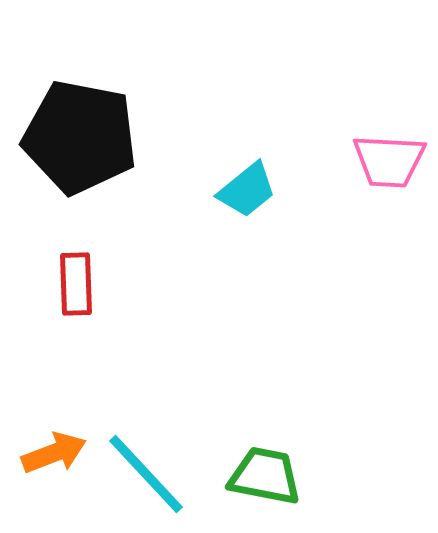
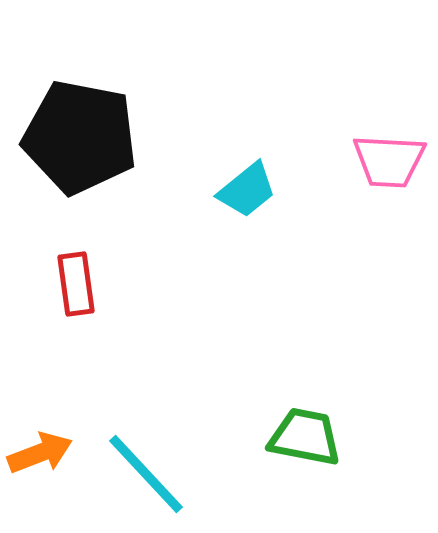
red rectangle: rotated 6 degrees counterclockwise
orange arrow: moved 14 px left
green trapezoid: moved 40 px right, 39 px up
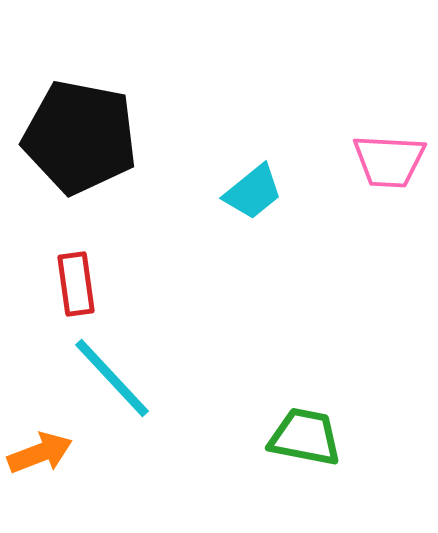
cyan trapezoid: moved 6 px right, 2 px down
cyan line: moved 34 px left, 96 px up
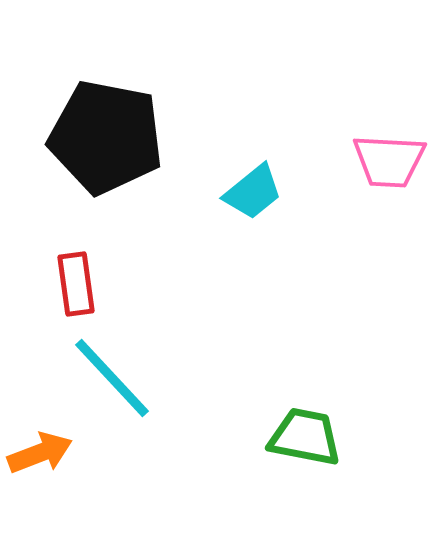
black pentagon: moved 26 px right
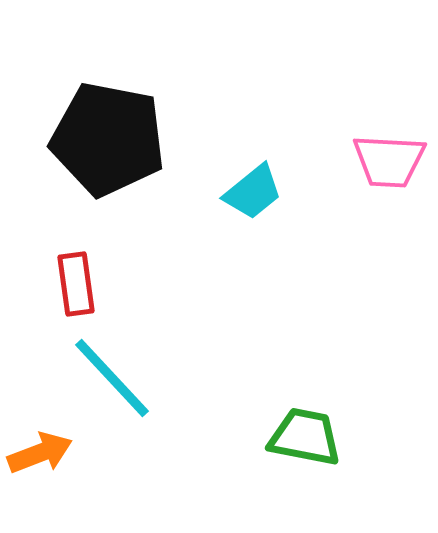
black pentagon: moved 2 px right, 2 px down
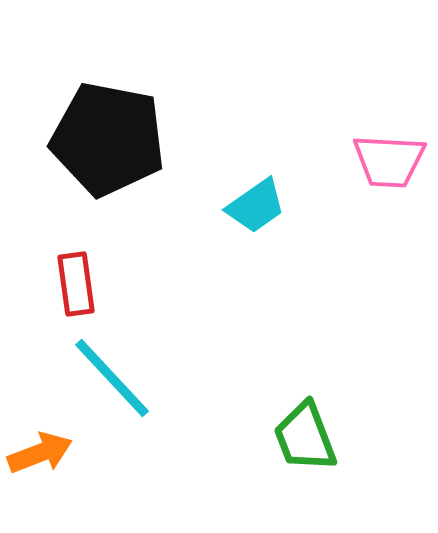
cyan trapezoid: moved 3 px right, 14 px down; rotated 4 degrees clockwise
green trapezoid: rotated 122 degrees counterclockwise
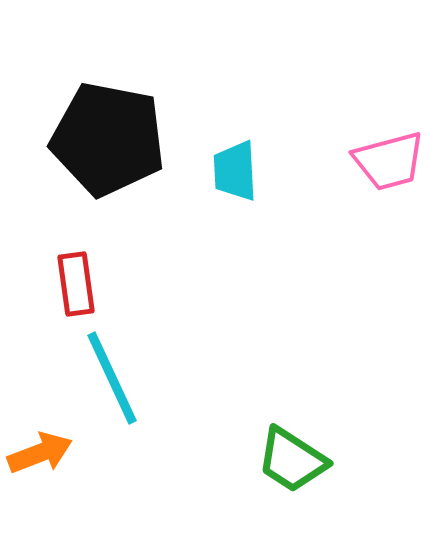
pink trapezoid: rotated 18 degrees counterclockwise
cyan trapezoid: moved 21 px left, 35 px up; rotated 122 degrees clockwise
cyan line: rotated 18 degrees clockwise
green trapezoid: moved 13 px left, 23 px down; rotated 36 degrees counterclockwise
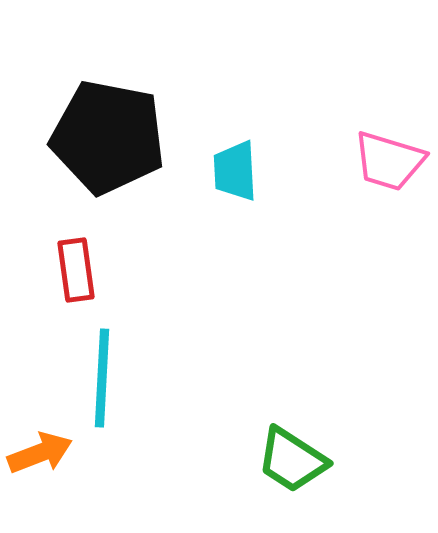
black pentagon: moved 2 px up
pink trapezoid: rotated 32 degrees clockwise
red rectangle: moved 14 px up
cyan line: moved 10 px left; rotated 28 degrees clockwise
